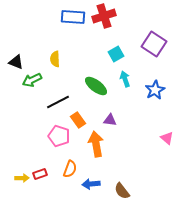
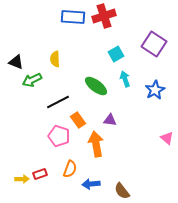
yellow arrow: moved 1 px down
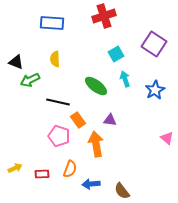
blue rectangle: moved 21 px left, 6 px down
green arrow: moved 2 px left
black line: rotated 40 degrees clockwise
red rectangle: moved 2 px right; rotated 16 degrees clockwise
yellow arrow: moved 7 px left, 11 px up; rotated 24 degrees counterclockwise
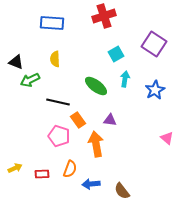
cyan arrow: rotated 28 degrees clockwise
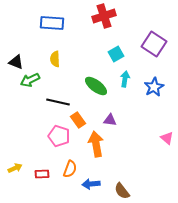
blue star: moved 1 px left, 3 px up
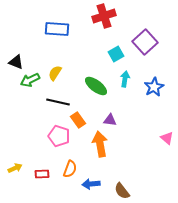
blue rectangle: moved 5 px right, 6 px down
purple square: moved 9 px left, 2 px up; rotated 15 degrees clockwise
yellow semicircle: moved 14 px down; rotated 35 degrees clockwise
orange arrow: moved 4 px right
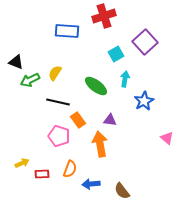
blue rectangle: moved 10 px right, 2 px down
blue star: moved 10 px left, 14 px down
yellow arrow: moved 7 px right, 5 px up
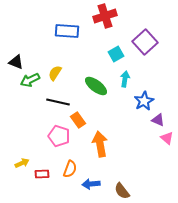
red cross: moved 1 px right
purple triangle: moved 48 px right; rotated 16 degrees clockwise
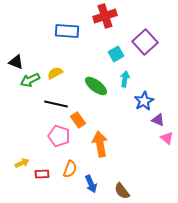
yellow semicircle: rotated 28 degrees clockwise
black line: moved 2 px left, 2 px down
blue arrow: rotated 108 degrees counterclockwise
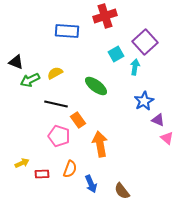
cyan arrow: moved 10 px right, 12 px up
